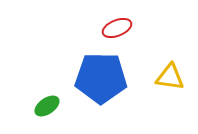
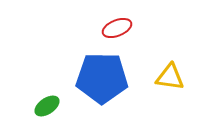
blue pentagon: moved 1 px right
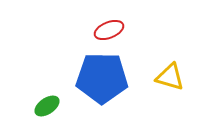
red ellipse: moved 8 px left, 2 px down
yellow triangle: rotated 8 degrees clockwise
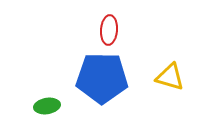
red ellipse: rotated 64 degrees counterclockwise
green ellipse: rotated 25 degrees clockwise
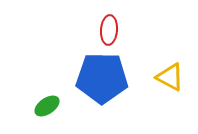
yellow triangle: rotated 12 degrees clockwise
green ellipse: rotated 25 degrees counterclockwise
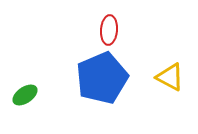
blue pentagon: rotated 24 degrees counterclockwise
green ellipse: moved 22 px left, 11 px up
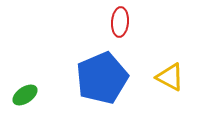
red ellipse: moved 11 px right, 8 px up
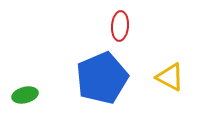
red ellipse: moved 4 px down
green ellipse: rotated 20 degrees clockwise
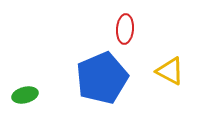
red ellipse: moved 5 px right, 3 px down
yellow triangle: moved 6 px up
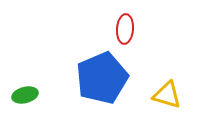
yellow triangle: moved 3 px left, 24 px down; rotated 12 degrees counterclockwise
